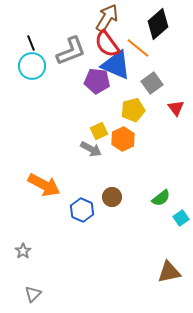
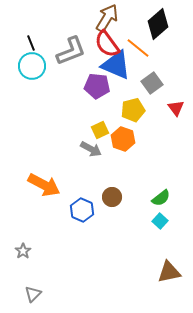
purple pentagon: moved 5 px down
yellow square: moved 1 px right, 1 px up
orange hexagon: rotated 15 degrees counterclockwise
cyan square: moved 21 px left, 3 px down; rotated 14 degrees counterclockwise
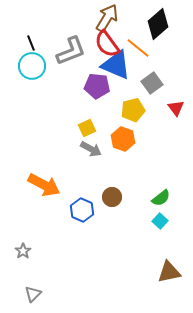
yellow square: moved 13 px left, 2 px up
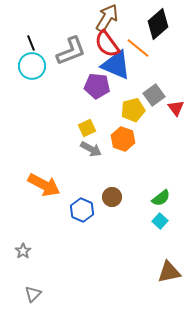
gray square: moved 2 px right, 12 px down
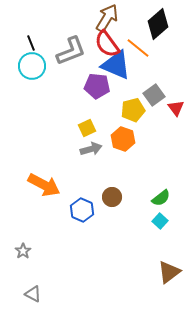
gray arrow: rotated 45 degrees counterclockwise
brown triangle: rotated 25 degrees counterclockwise
gray triangle: rotated 48 degrees counterclockwise
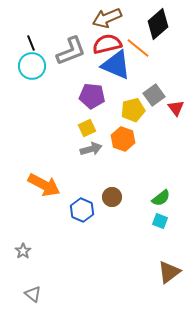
brown arrow: rotated 144 degrees counterclockwise
red semicircle: rotated 112 degrees clockwise
purple pentagon: moved 5 px left, 10 px down
cyan square: rotated 21 degrees counterclockwise
gray triangle: rotated 12 degrees clockwise
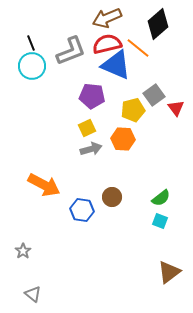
orange hexagon: rotated 15 degrees counterclockwise
blue hexagon: rotated 15 degrees counterclockwise
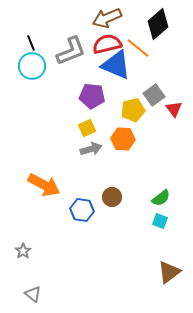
red triangle: moved 2 px left, 1 px down
